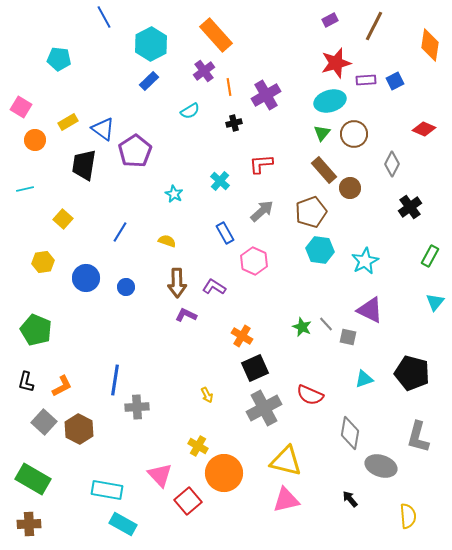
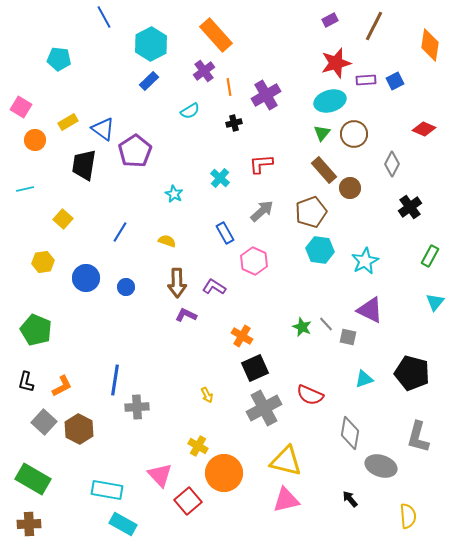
cyan cross at (220, 181): moved 3 px up
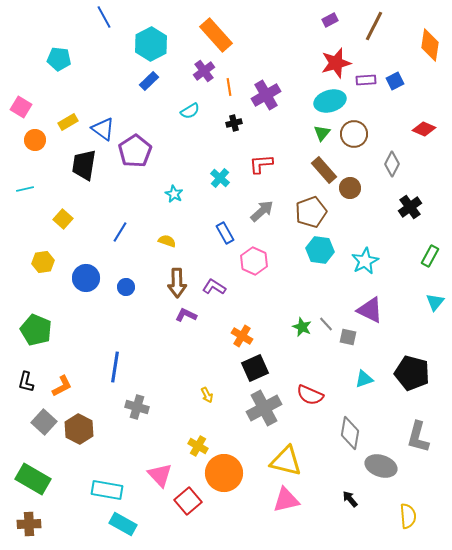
blue line at (115, 380): moved 13 px up
gray cross at (137, 407): rotated 20 degrees clockwise
